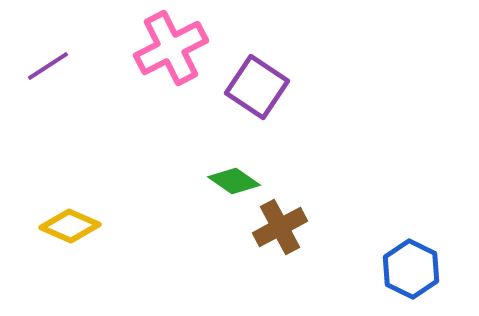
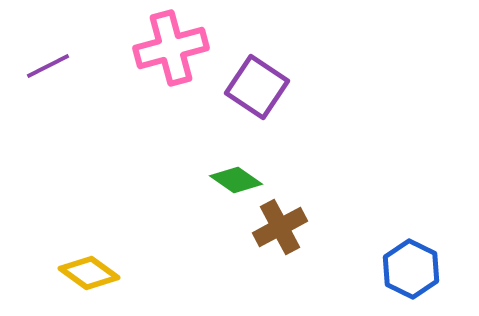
pink cross: rotated 12 degrees clockwise
purple line: rotated 6 degrees clockwise
green diamond: moved 2 px right, 1 px up
yellow diamond: moved 19 px right, 47 px down; rotated 12 degrees clockwise
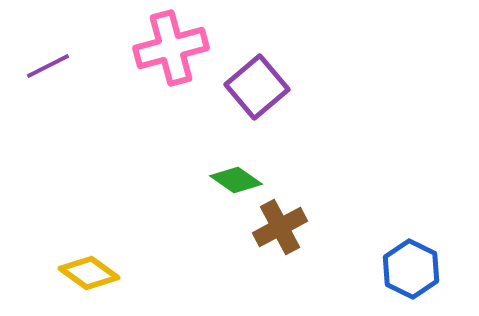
purple square: rotated 16 degrees clockwise
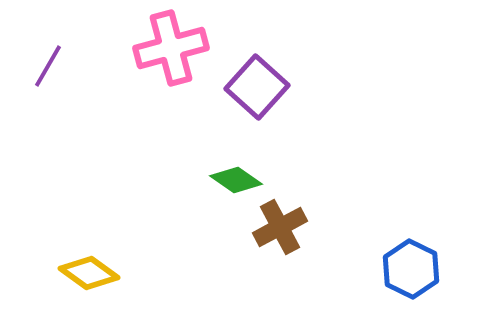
purple line: rotated 33 degrees counterclockwise
purple square: rotated 8 degrees counterclockwise
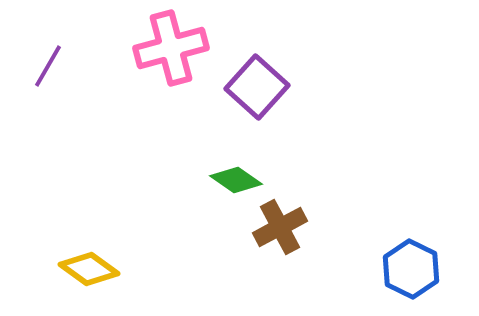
yellow diamond: moved 4 px up
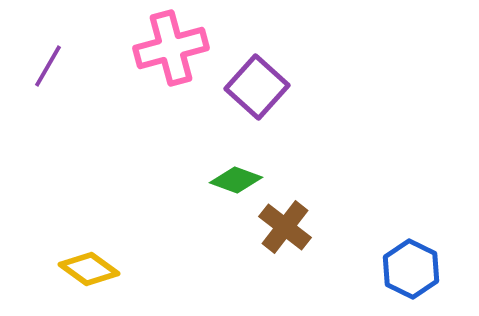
green diamond: rotated 15 degrees counterclockwise
brown cross: moved 5 px right; rotated 24 degrees counterclockwise
